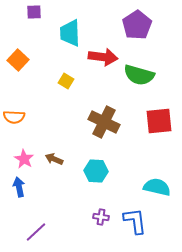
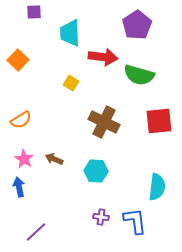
yellow square: moved 5 px right, 2 px down
orange semicircle: moved 7 px right, 3 px down; rotated 35 degrees counterclockwise
cyan semicircle: rotated 84 degrees clockwise
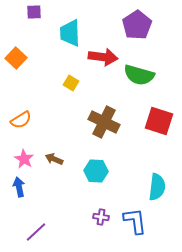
orange square: moved 2 px left, 2 px up
red square: rotated 24 degrees clockwise
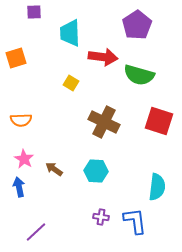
orange square: rotated 30 degrees clockwise
orange semicircle: rotated 30 degrees clockwise
brown arrow: moved 10 px down; rotated 12 degrees clockwise
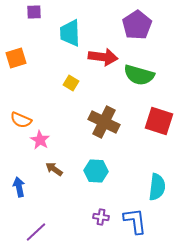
orange semicircle: rotated 25 degrees clockwise
pink star: moved 16 px right, 19 px up
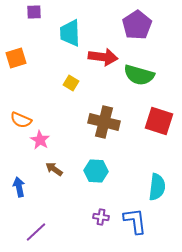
brown cross: rotated 12 degrees counterclockwise
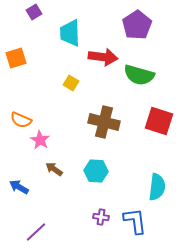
purple square: rotated 28 degrees counterclockwise
blue arrow: rotated 48 degrees counterclockwise
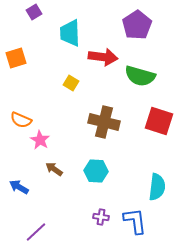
green semicircle: moved 1 px right, 1 px down
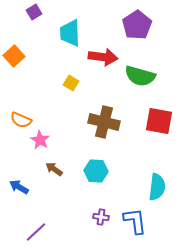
orange square: moved 2 px left, 2 px up; rotated 25 degrees counterclockwise
red square: rotated 8 degrees counterclockwise
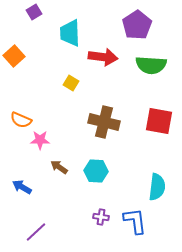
green semicircle: moved 11 px right, 11 px up; rotated 12 degrees counterclockwise
pink star: rotated 30 degrees counterclockwise
brown arrow: moved 5 px right, 2 px up
blue arrow: moved 3 px right
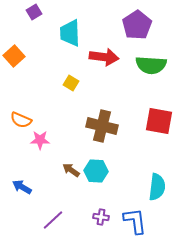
red arrow: moved 1 px right
brown cross: moved 2 px left, 4 px down
brown arrow: moved 12 px right, 3 px down
purple line: moved 17 px right, 12 px up
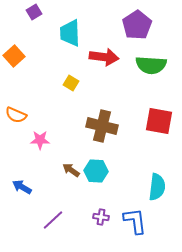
orange semicircle: moved 5 px left, 5 px up
